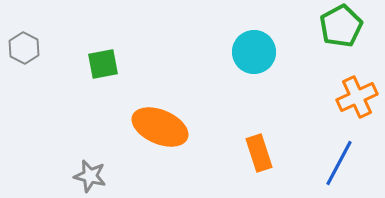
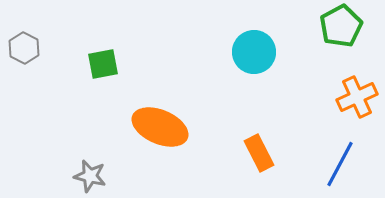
orange rectangle: rotated 9 degrees counterclockwise
blue line: moved 1 px right, 1 px down
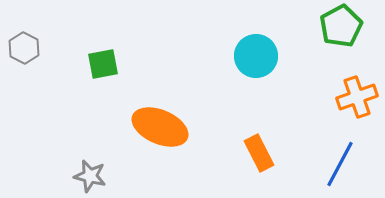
cyan circle: moved 2 px right, 4 px down
orange cross: rotated 6 degrees clockwise
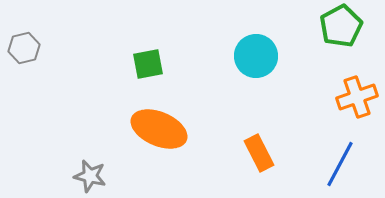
gray hexagon: rotated 20 degrees clockwise
green square: moved 45 px right
orange ellipse: moved 1 px left, 2 px down
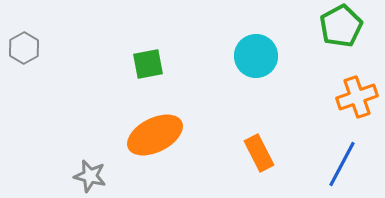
gray hexagon: rotated 16 degrees counterclockwise
orange ellipse: moved 4 px left, 6 px down; rotated 50 degrees counterclockwise
blue line: moved 2 px right
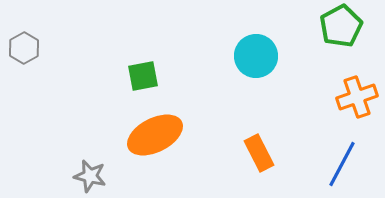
green square: moved 5 px left, 12 px down
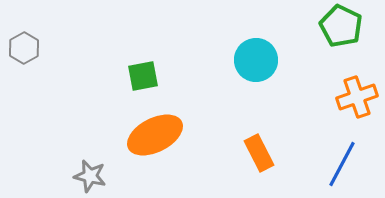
green pentagon: rotated 18 degrees counterclockwise
cyan circle: moved 4 px down
